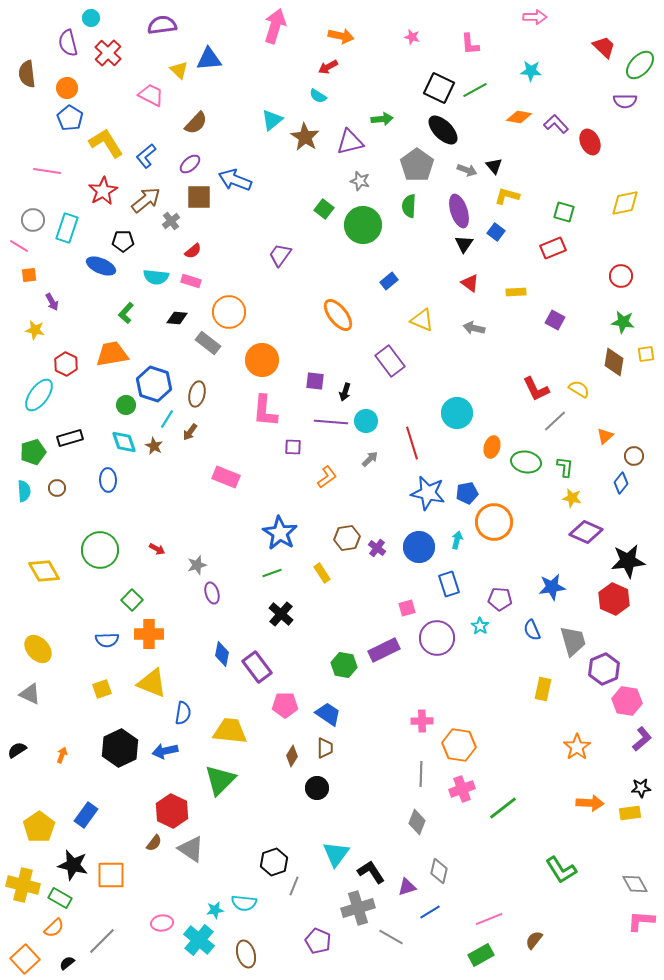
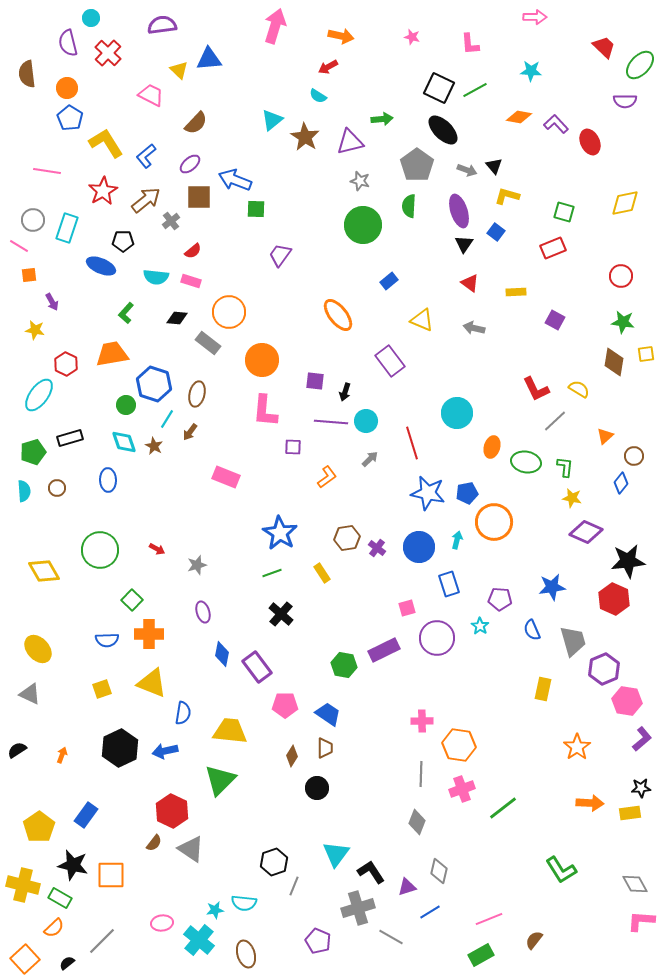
green square at (324, 209): moved 68 px left; rotated 36 degrees counterclockwise
purple ellipse at (212, 593): moved 9 px left, 19 px down
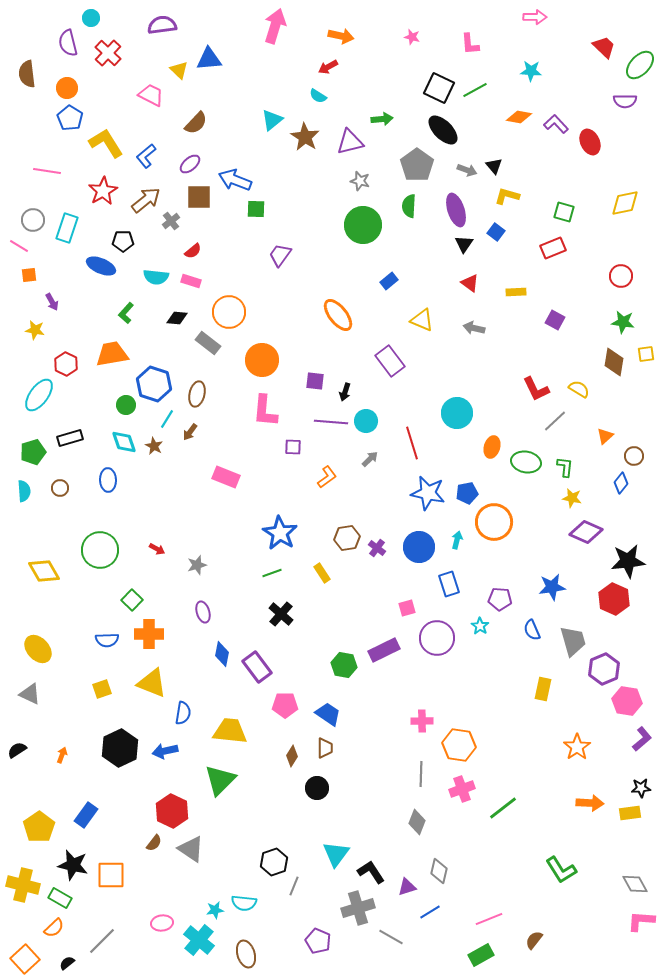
purple ellipse at (459, 211): moved 3 px left, 1 px up
brown circle at (57, 488): moved 3 px right
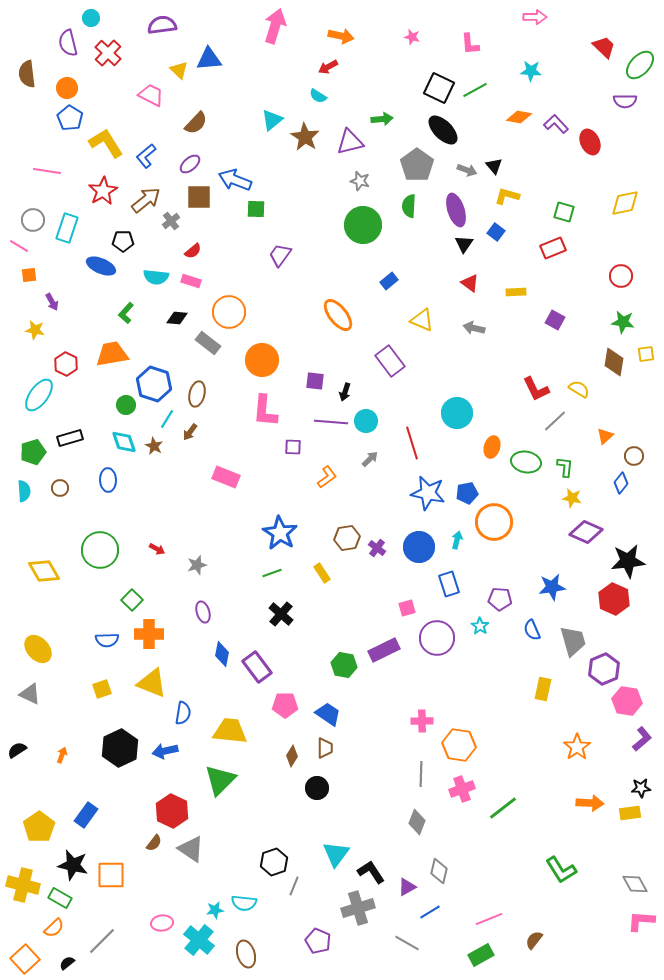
purple triangle at (407, 887): rotated 12 degrees counterclockwise
gray line at (391, 937): moved 16 px right, 6 px down
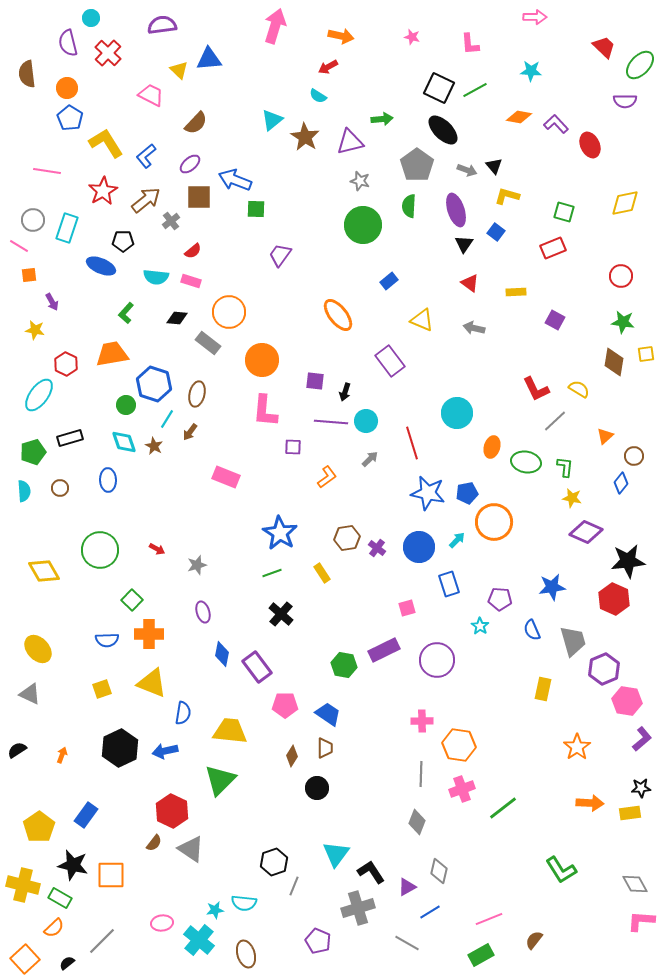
red ellipse at (590, 142): moved 3 px down
cyan arrow at (457, 540): rotated 30 degrees clockwise
purple circle at (437, 638): moved 22 px down
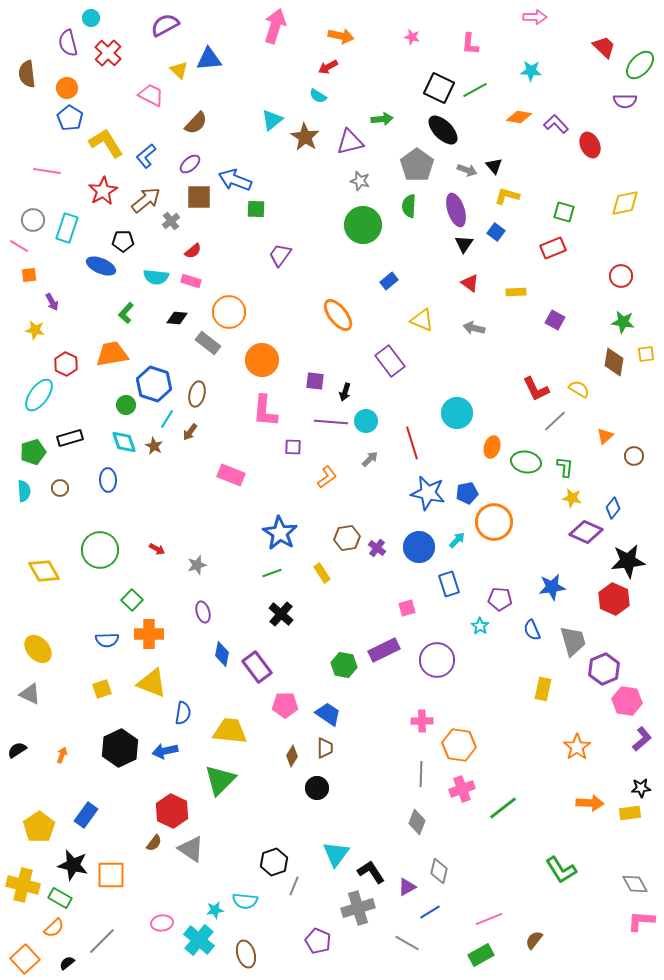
purple semicircle at (162, 25): moved 3 px right; rotated 20 degrees counterclockwise
pink L-shape at (470, 44): rotated 10 degrees clockwise
pink rectangle at (226, 477): moved 5 px right, 2 px up
blue diamond at (621, 483): moved 8 px left, 25 px down
cyan semicircle at (244, 903): moved 1 px right, 2 px up
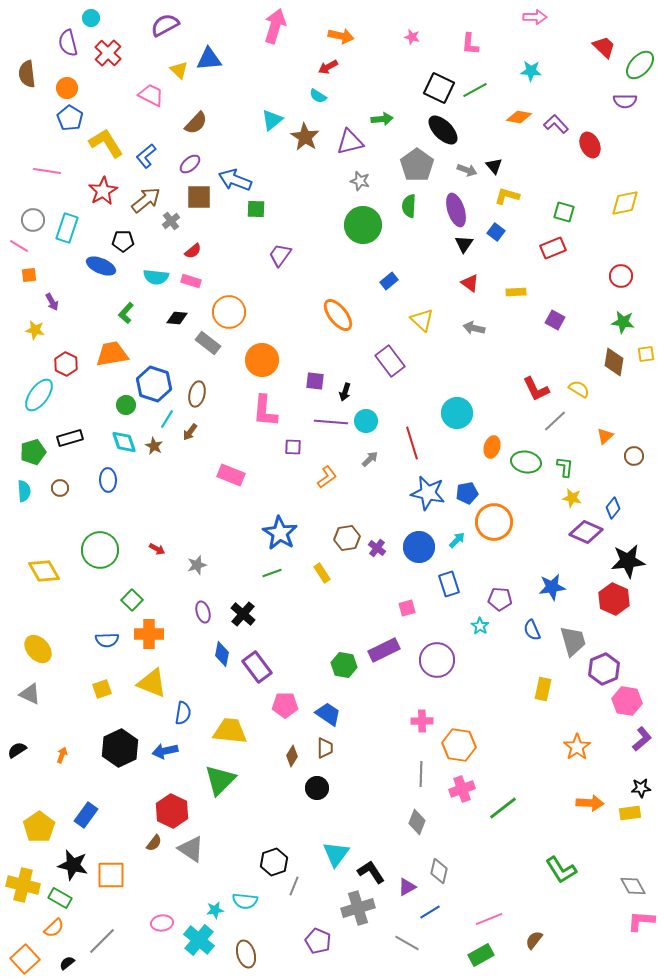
yellow triangle at (422, 320): rotated 20 degrees clockwise
black cross at (281, 614): moved 38 px left
gray diamond at (635, 884): moved 2 px left, 2 px down
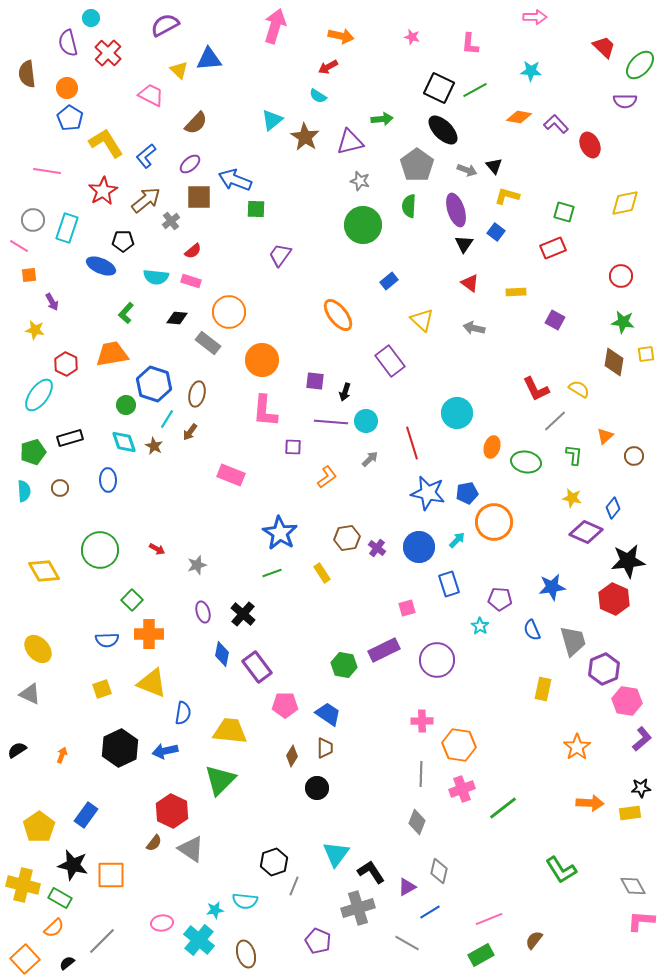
green L-shape at (565, 467): moved 9 px right, 12 px up
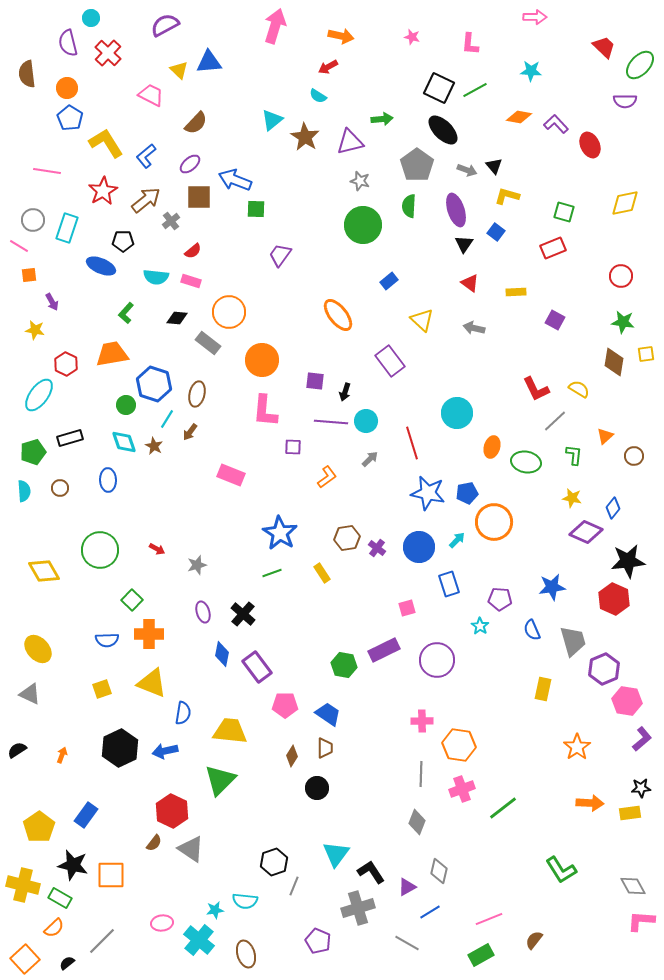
blue triangle at (209, 59): moved 3 px down
